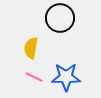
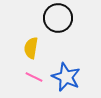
black circle: moved 2 px left
blue star: rotated 24 degrees clockwise
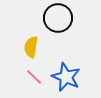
yellow semicircle: moved 1 px up
pink line: rotated 18 degrees clockwise
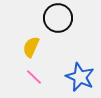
yellow semicircle: rotated 15 degrees clockwise
blue star: moved 14 px right
